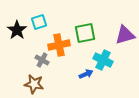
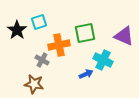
purple triangle: moved 1 px left, 1 px down; rotated 40 degrees clockwise
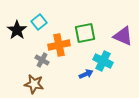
cyan square: rotated 21 degrees counterclockwise
purple triangle: moved 1 px left
cyan cross: moved 1 px down
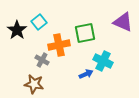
purple triangle: moved 14 px up
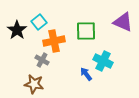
green square: moved 1 px right, 2 px up; rotated 10 degrees clockwise
orange cross: moved 5 px left, 4 px up
blue arrow: rotated 104 degrees counterclockwise
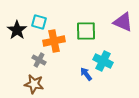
cyan square: rotated 35 degrees counterclockwise
gray cross: moved 3 px left
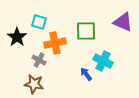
black star: moved 7 px down
orange cross: moved 1 px right, 2 px down
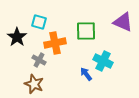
brown star: rotated 12 degrees clockwise
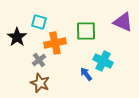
gray cross: rotated 24 degrees clockwise
brown star: moved 6 px right, 1 px up
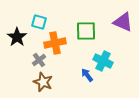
blue arrow: moved 1 px right, 1 px down
brown star: moved 3 px right, 1 px up
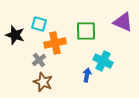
cyan square: moved 2 px down
black star: moved 2 px left, 2 px up; rotated 18 degrees counterclockwise
blue arrow: rotated 48 degrees clockwise
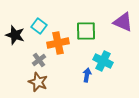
cyan square: moved 2 px down; rotated 21 degrees clockwise
orange cross: moved 3 px right
brown star: moved 5 px left
